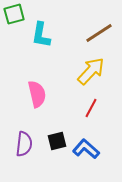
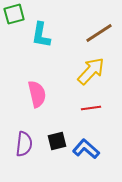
red line: rotated 54 degrees clockwise
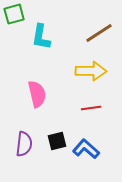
cyan L-shape: moved 2 px down
yellow arrow: rotated 48 degrees clockwise
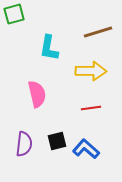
brown line: moved 1 px left, 1 px up; rotated 16 degrees clockwise
cyan L-shape: moved 8 px right, 11 px down
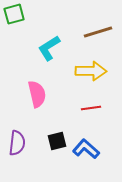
cyan L-shape: rotated 48 degrees clockwise
purple semicircle: moved 7 px left, 1 px up
